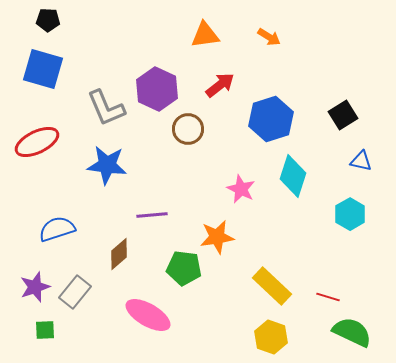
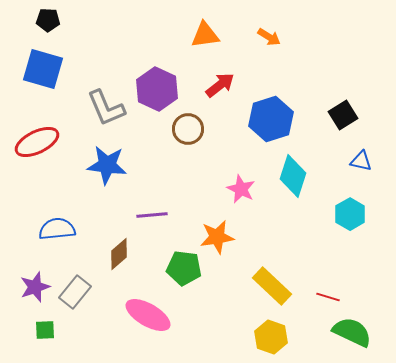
blue semicircle: rotated 12 degrees clockwise
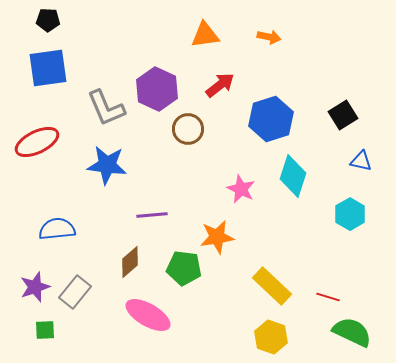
orange arrow: rotated 20 degrees counterclockwise
blue square: moved 5 px right, 1 px up; rotated 24 degrees counterclockwise
brown diamond: moved 11 px right, 8 px down
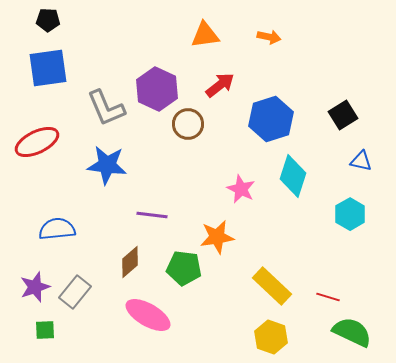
brown circle: moved 5 px up
purple line: rotated 12 degrees clockwise
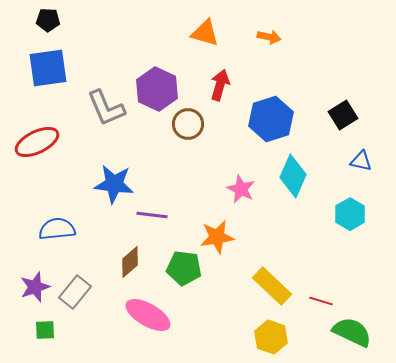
orange triangle: moved 2 px up; rotated 24 degrees clockwise
red arrow: rotated 36 degrees counterclockwise
blue star: moved 7 px right, 19 px down
cyan diamond: rotated 6 degrees clockwise
red line: moved 7 px left, 4 px down
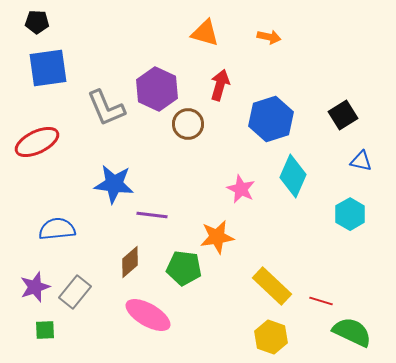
black pentagon: moved 11 px left, 2 px down
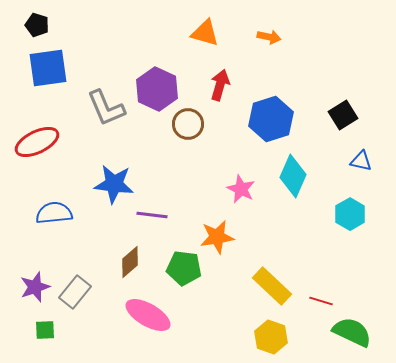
black pentagon: moved 3 px down; rotated 15 degrees clockwise
blue semicircle: moved 3 px left, 16 px up
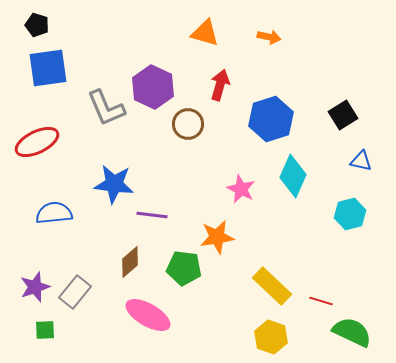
purple hexagon: moved 4 px left, 2 px up
cyan hexagon: rotated 16 degrees clockwise
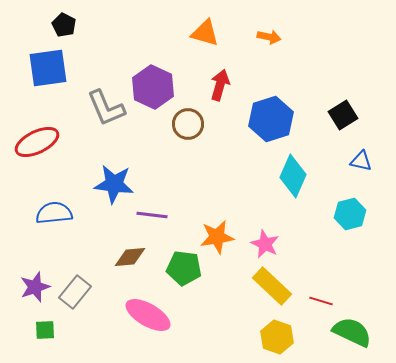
black pentagon: moved 27 px right; rotated 10 degrees clockwise
pink star: moved 24 px right, 55 px down
brown diamond: moved 5 px up; rotated 36 degrees clockwise
yellow hexagon: moved 6 px right
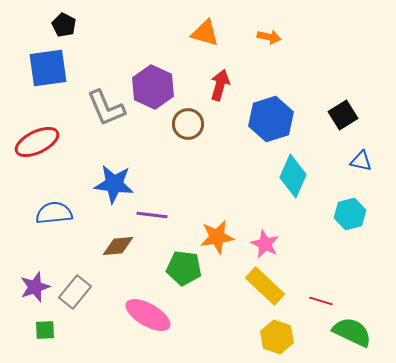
brown diamond: moved 12 px left, 11 px up
yellow rectangle: moved 7 px left
